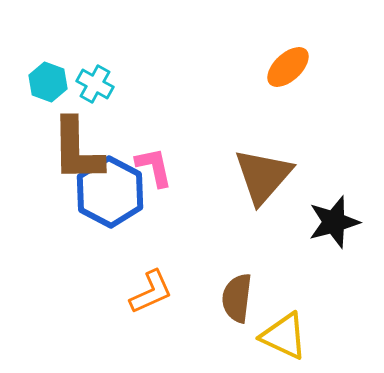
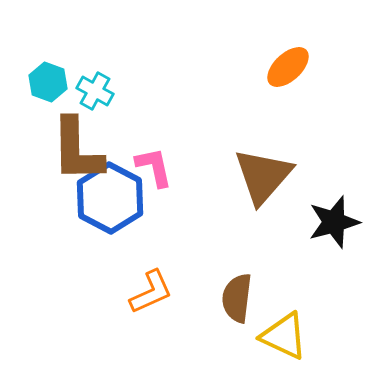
cyan cross: moved 7 px down
blue hexagon: moved 6 px down
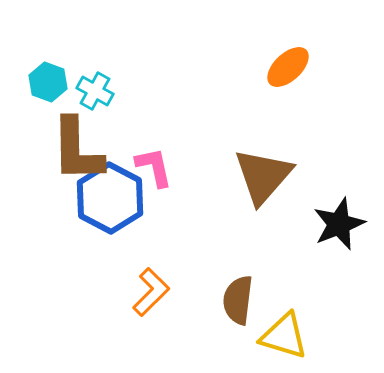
black star: moved 5 px right, 2 px down; rotated 6 degrees counterclockwise
orange L-shape: rotated 21 degrees counterclockwise
brown semicircle: moved 1 px right, 2 px down
yellow triangle: rotated 8 degrees counterclockwise
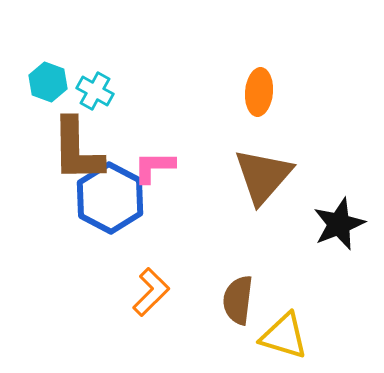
orange ellipse: moved 29 px left, 25 px down; rotated 42 degrees counterclockwise
pink L-shape: rotated 78 degrees counterclockwise
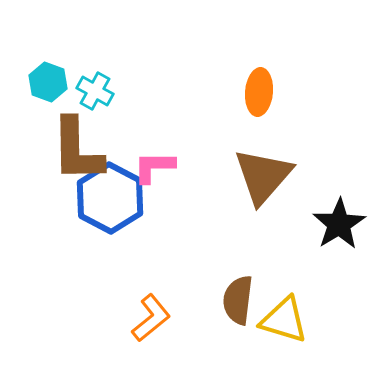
black star: rotated 10 degrees counterclockwise
orange L-shape: moved 26 px down; rotated 6 degrees clockwise
yellow triangle: moved 16 px up
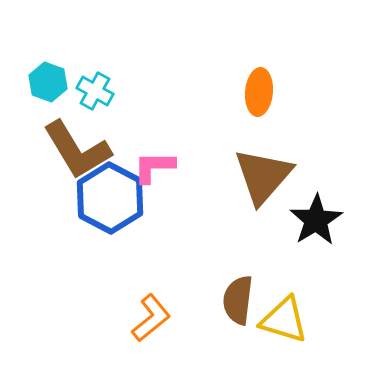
brown L-shape: rotated 30 degrees counterclockwise
black star: moved 23 px left, 4 px up
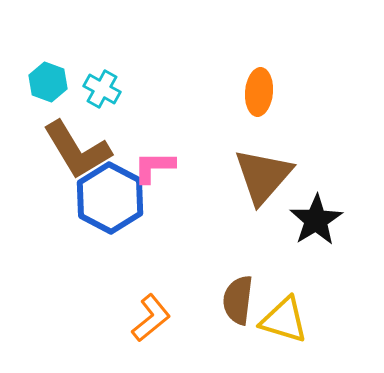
cyan cross: moved 7 px right, 2 px up
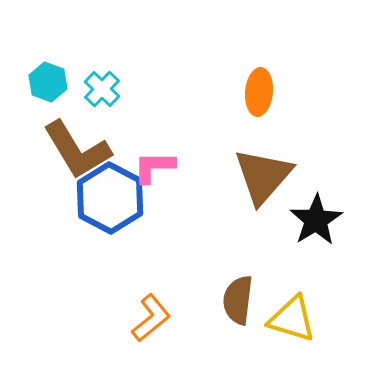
cyan cross: rotated 15 degrees clockwise
yellow triangle: moved 8 px right, 1 px up
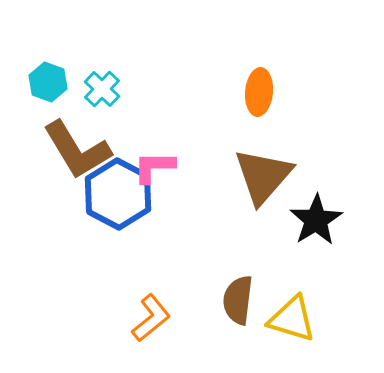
blue hexagon: moved 8 px right, 4 px up
